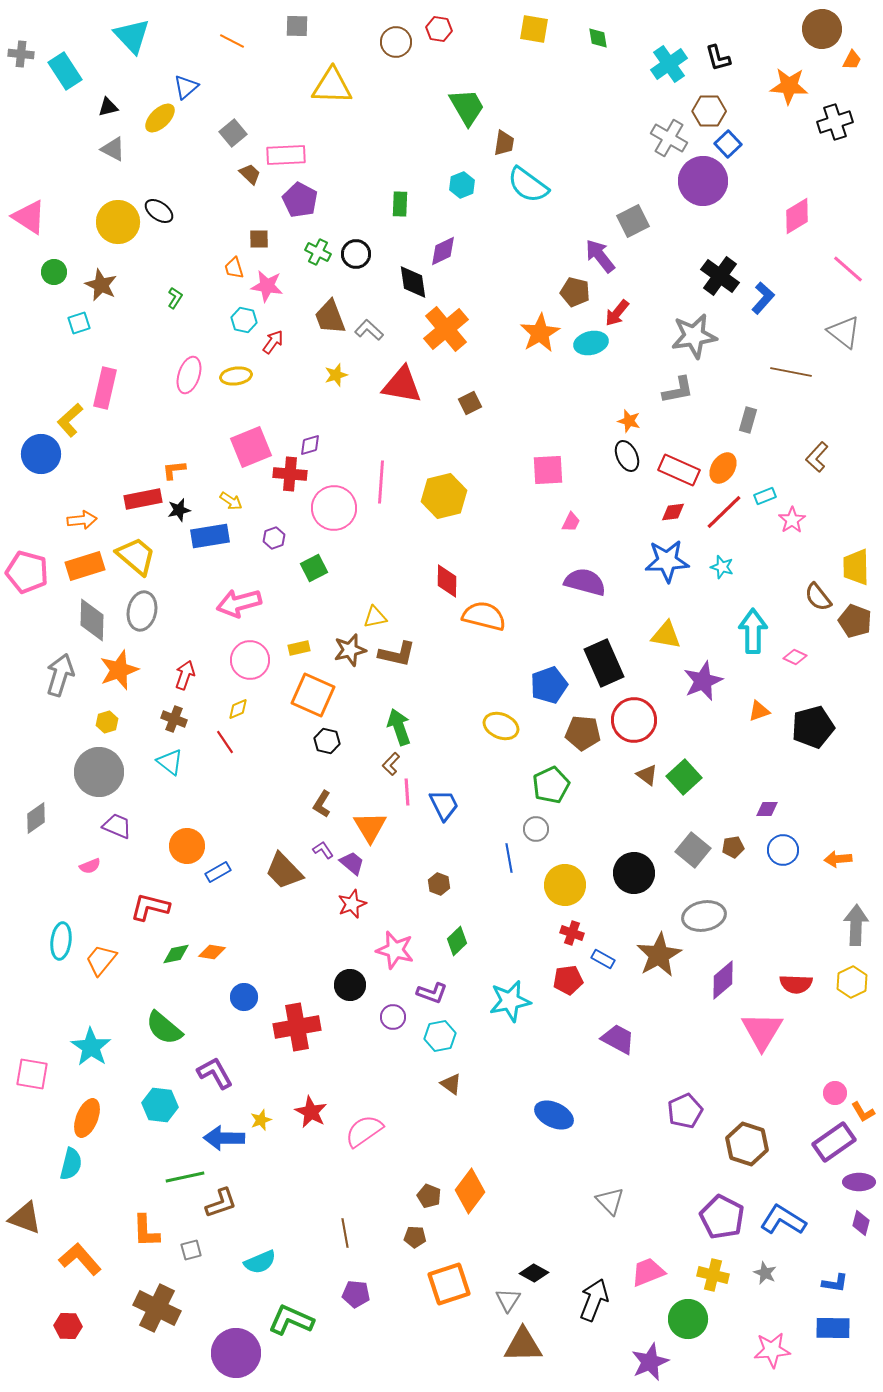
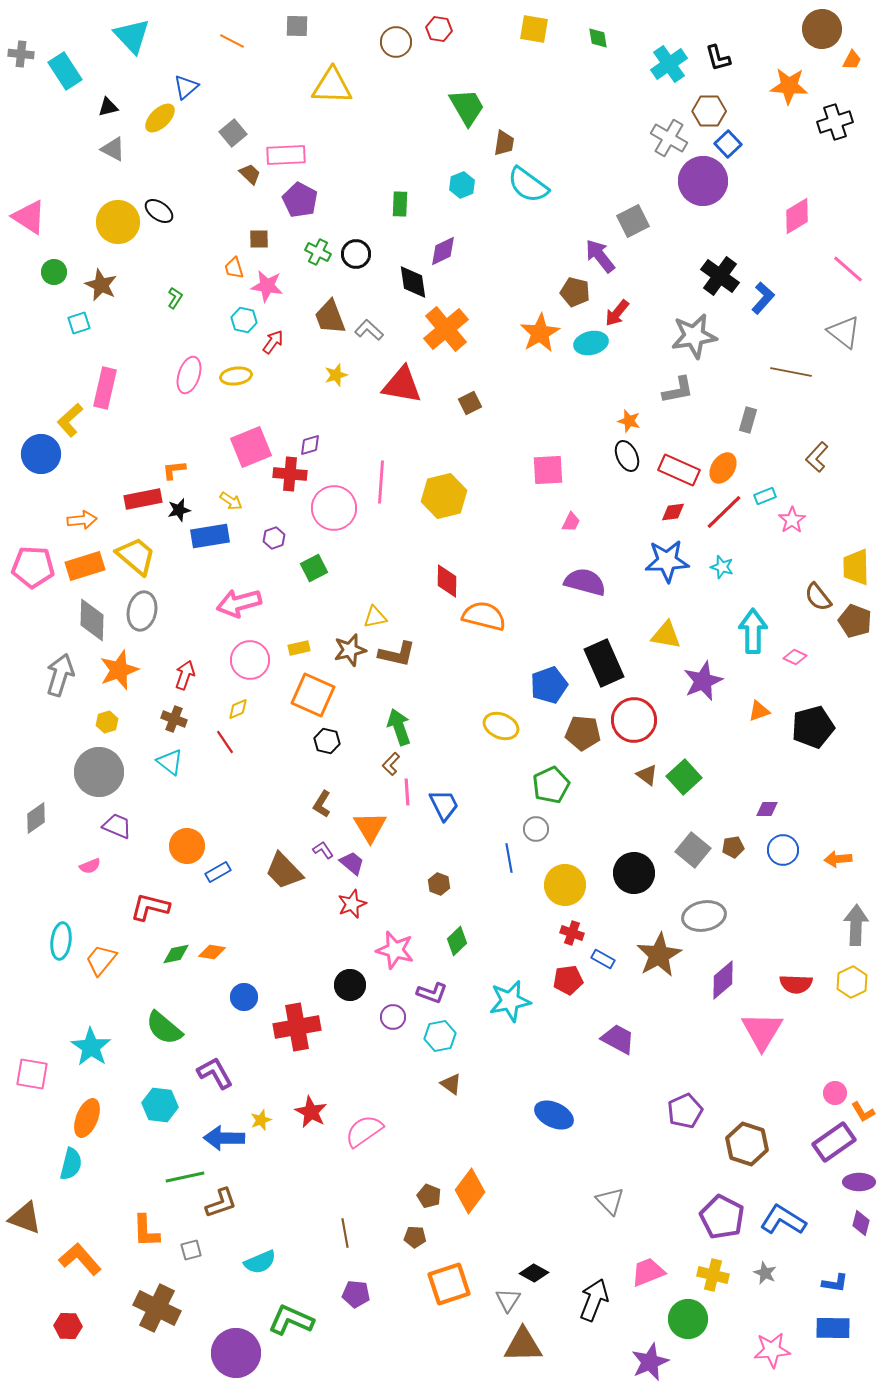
pink pentagon at (27, 572): moved 6 px right, 5 px up; rotated 12 degrees counterclockwise
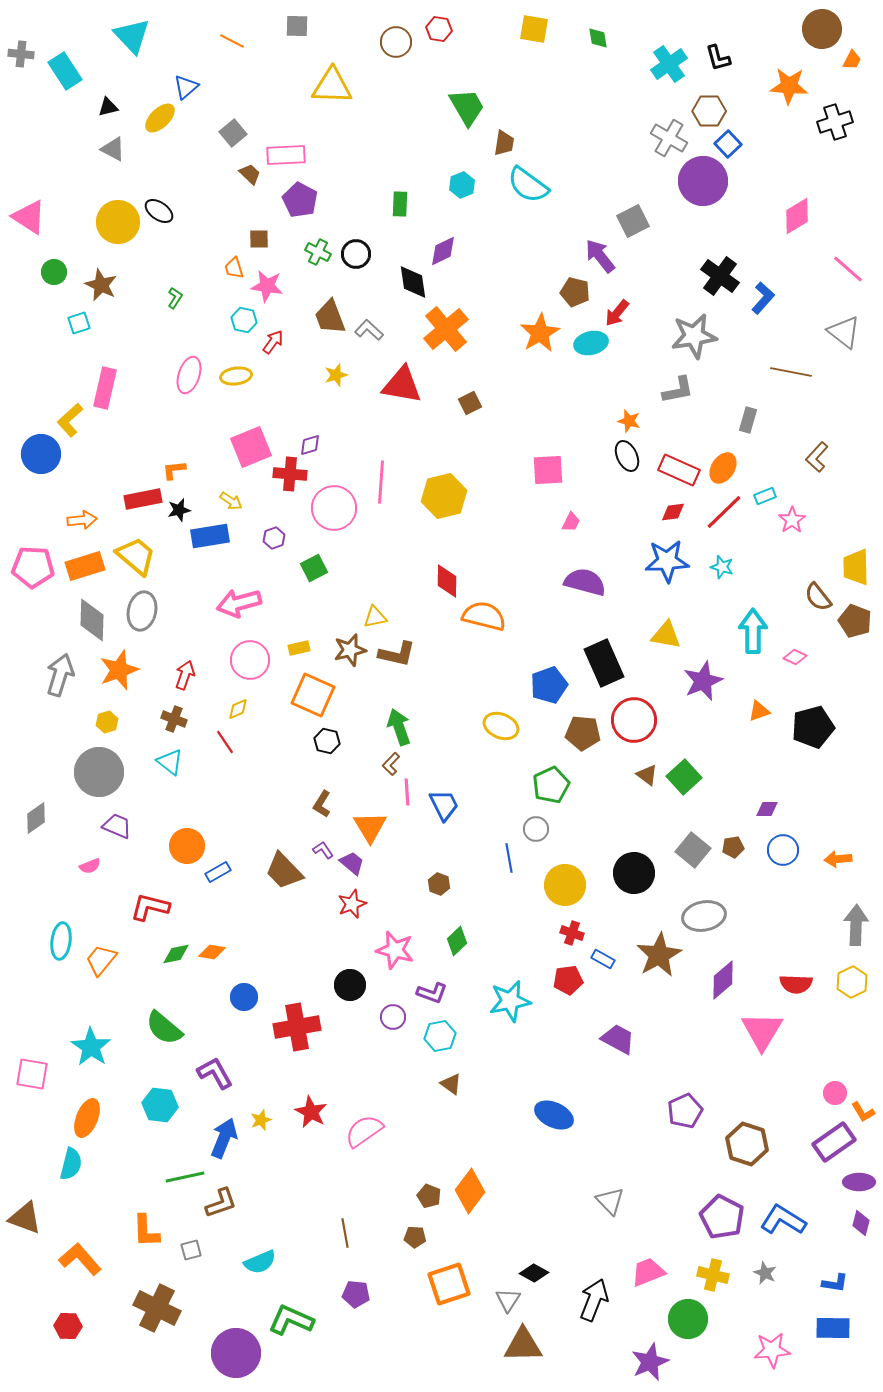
blue arrow at (224, 1138): rotated 111 degrees clockwise
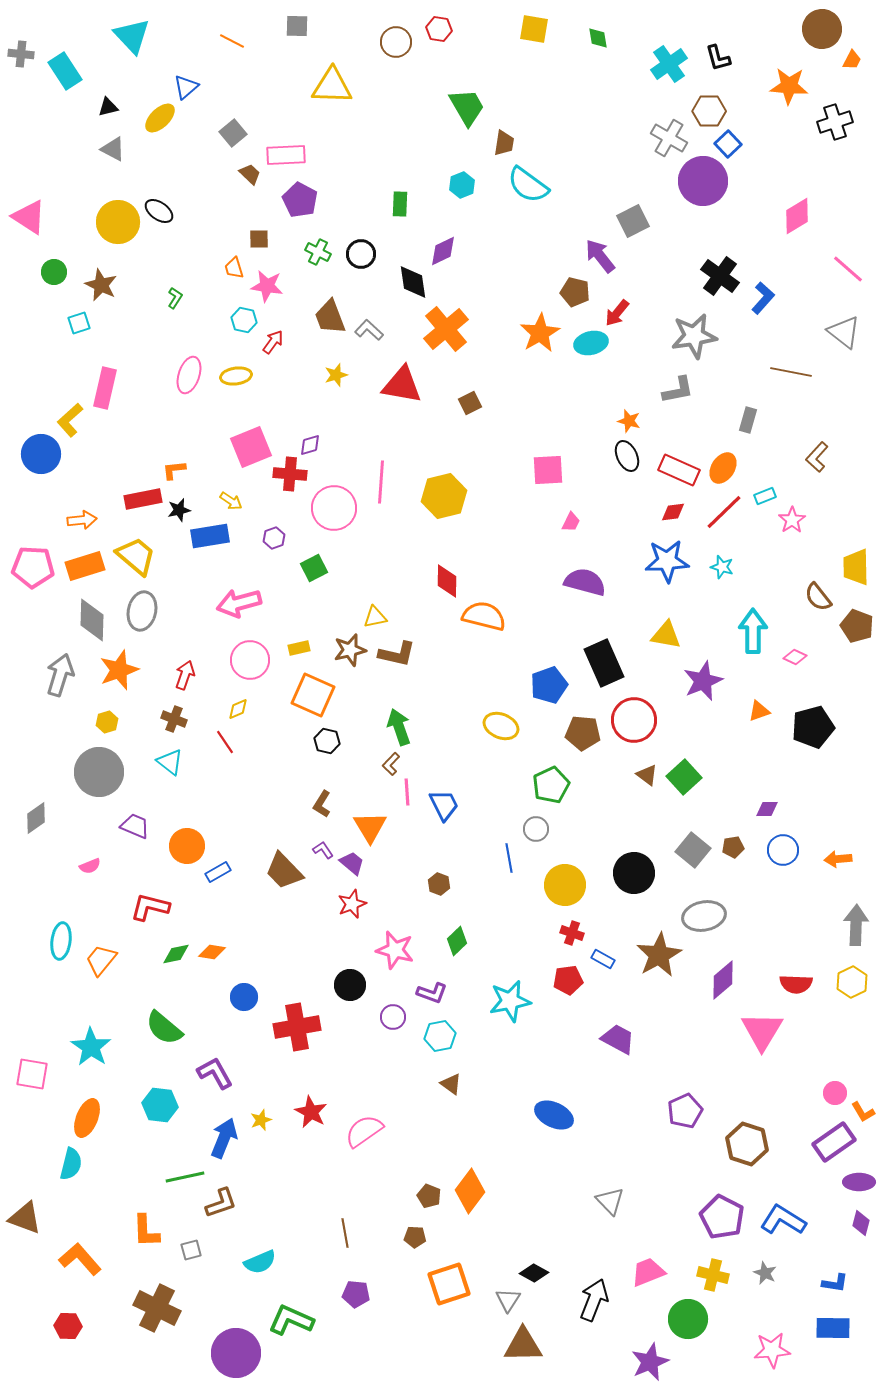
black circle at (356, 254): moved 5 px right
brown pentagon at (855, 621): moved 2 px right, 5 px down
purple trapezoid at (117, 826): moved 18 px right
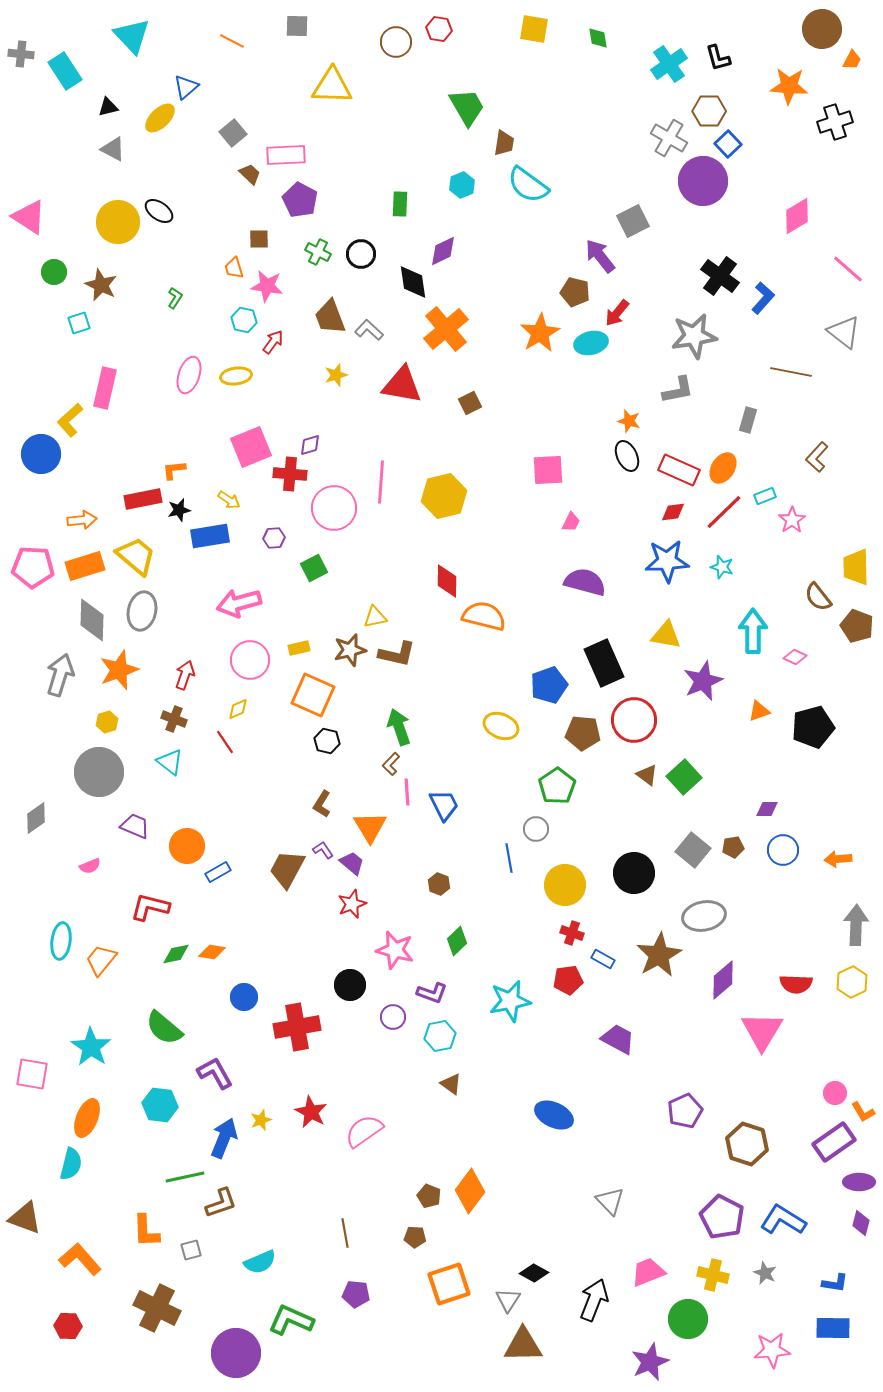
yellow arrow at (231, 501): moved 2 px left, 1 px up
purple hexagon at (274, 538): rotated 15 degrees clockwise
green pentagon at (551, 785): moved 6 px right, 1 px down; rotated 9 degrees counterclockwise
brown trapezoid at (284, 871): moved 3 px right, 2 px up; rotated 72 degrees clockwise
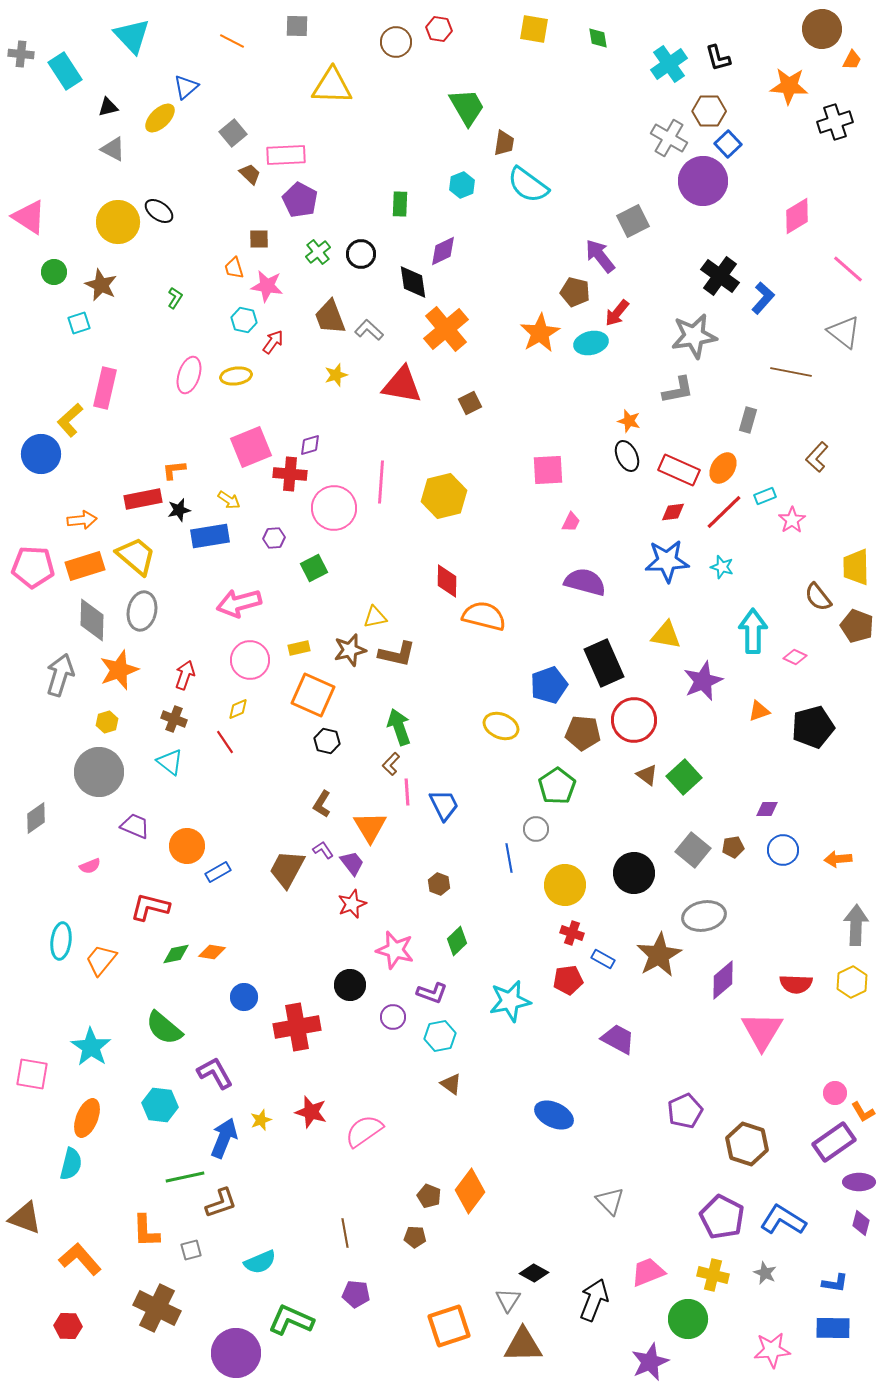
green cross at (318, 252): rotated 25 degrees clockwise
purple trapezoid at (352, 863): rotated 12 degrees clockwise
red star at (311, 1112): rotated 12 degrees counterclockwise
orange square at (449, 1284): moved 42 px down
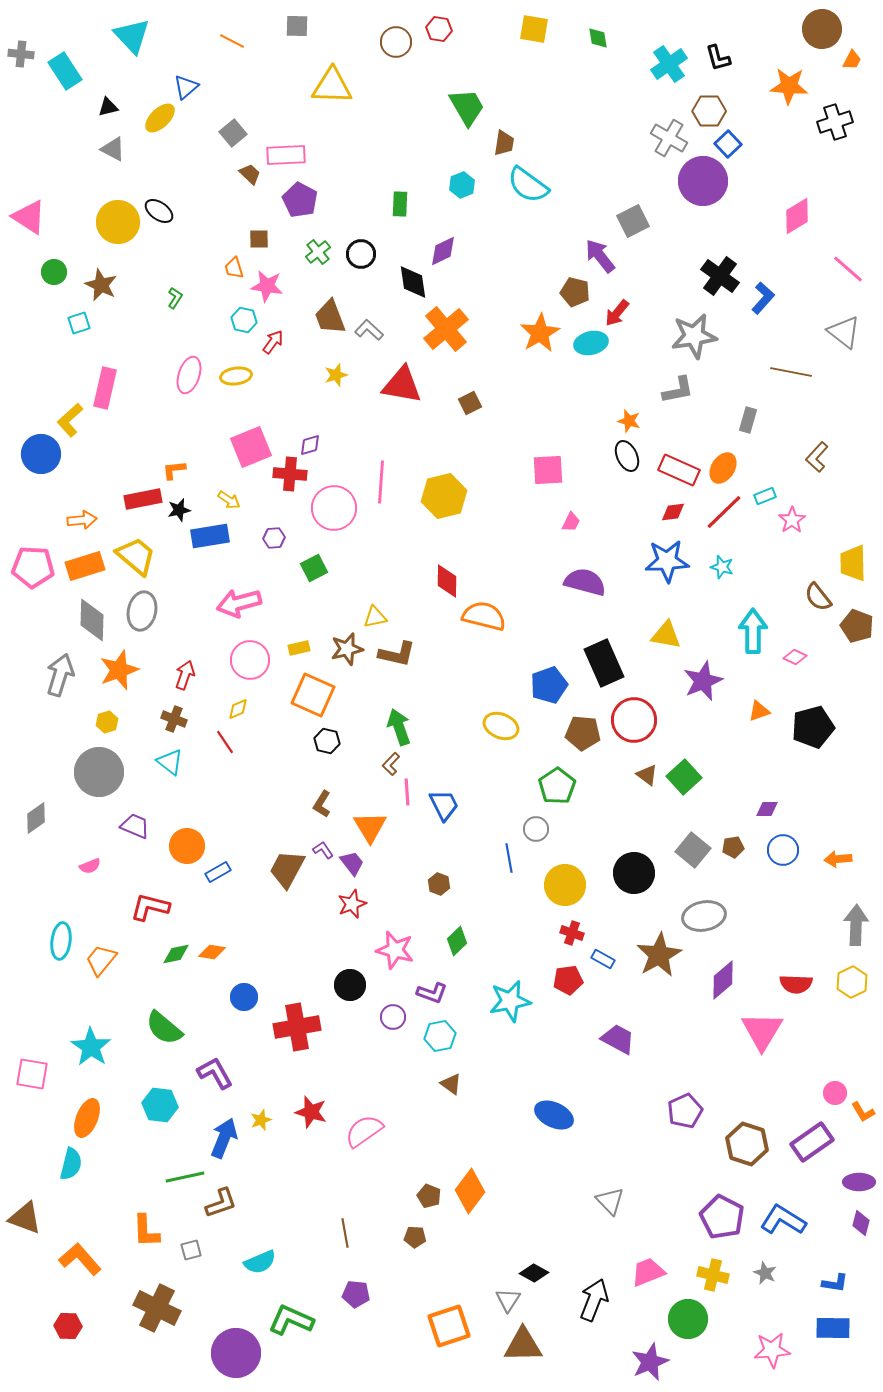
yellow trapezoid at (856, 567): moved 3 px left, 4 px up
brown star at (350, 650): moved 3 px left, 1 px up
purple rectangle at (834, 1142): moved 22 px left
